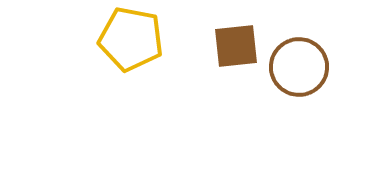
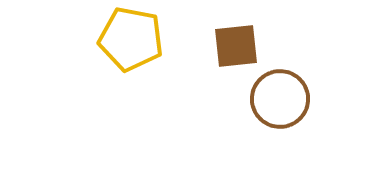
brown circle: moved 19 px left, 32 px down
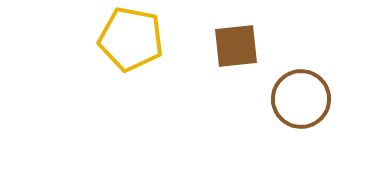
brown circle: moved 21 px right
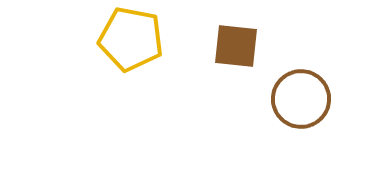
brown square: rotated 12 degrees clockwise
